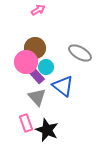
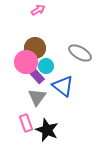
cyan circle: moved 1 px up
gray triangle: rotated 18 degrees clockwise
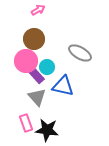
brown circle: moved 1 px left, 9 px up
pink circle: moved 1 px up
cyan circle: moved 1 px right, 1 px down
blue triangle: rotated 25 degrees counterclockwise
gray triangle: rotated 18 degrees counterclockwise
black star: rotated 15 degrees counterclockwise
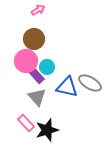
gray ellipse: moved 10 px right, 30 px down
blue triangle: moved 4 px right, 1 px down
pink rectangle: rotated 24 degrees counterclockwise
black star: rotated 25 degrees counterclockwise
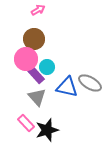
pink circle: moved 2 px up
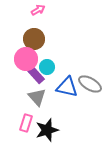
gray ellipse: moved 1 px down
pink rectangle: rotated 60 degrees clockwise
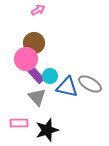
brown circle: moved 4 px down
cyan circle: moved 3 px right, 9 px down
pink rectangle: moved 7 px left; rotated 72 degrees clockwise
